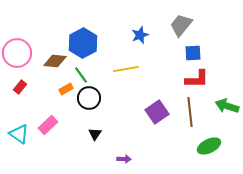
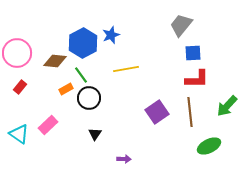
blue star: moved 29 px left
green arrow: rotated 65 degrees counterclockwise
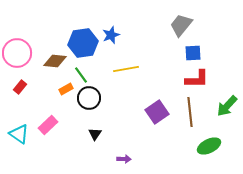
blue hexagon: rotated 20 degrees clockwise
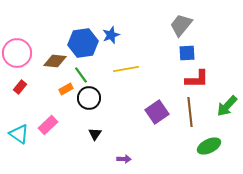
blue square: moved 6 px left
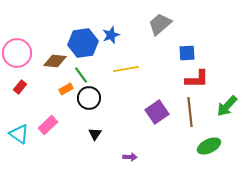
gray trapezoid: moved 21 px left, 1 px up; rotated 10 degrees clockwise
purple arrow: moved 6 px right, 2 px up
